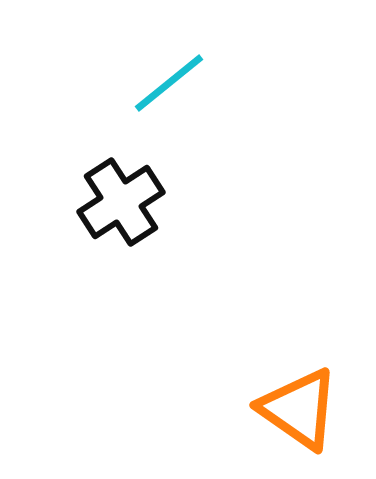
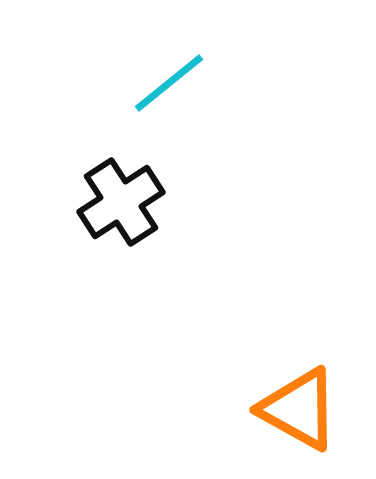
orange triangle: rotated 6 degrees counterclockwise
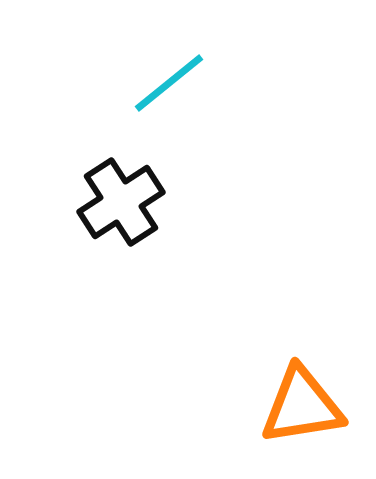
orange triangle: moved 3 px right, 3 px up; rotated 38 degrees counterclockwise
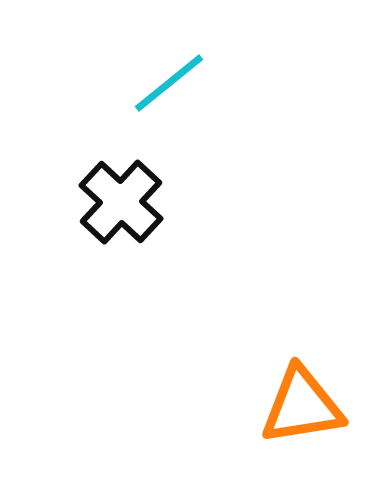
black cross: rotated 14 degrees counterclockwise
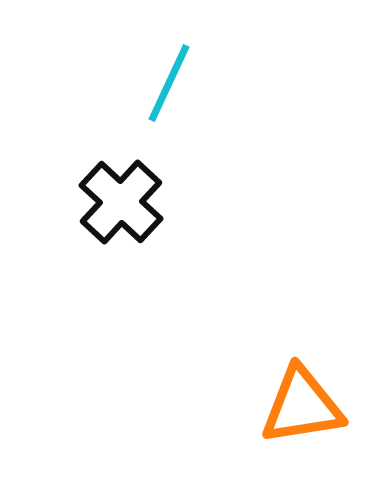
cyan line: rotated 26 degrees counterclockwise
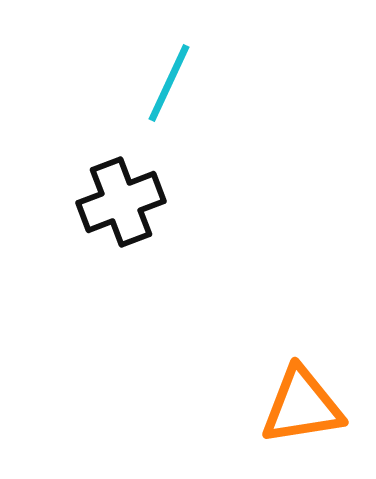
black cross: rotated 26 degrees clockwise
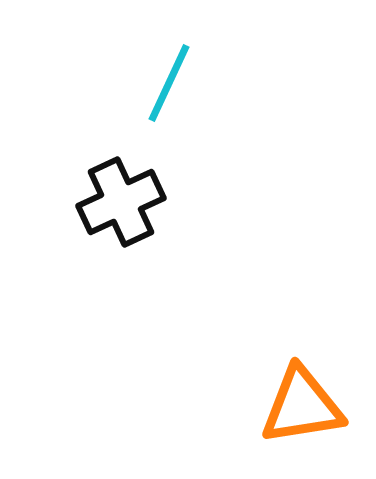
black cross: rotated 4 degrees counterclockwise
